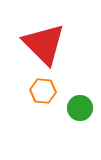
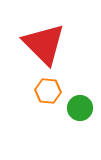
orange hexagon: moved 5 px right
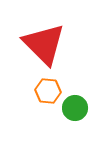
green circle: moved 5 px left
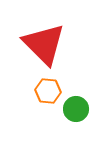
green circle: moved 1 px right, 1 px down
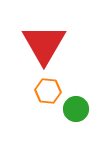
red triangle: rotated 15 degrees clockwise
